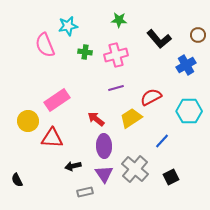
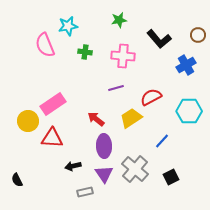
green star: rotated 14 degrees counterclockwise
pink cross: moved 7 px right, 1 px down; rotated 20 degrees clockwise
pink rectangle: moved 4 px left, 4 px down
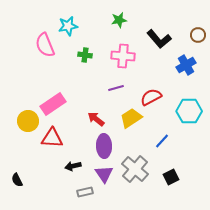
green cross: moved 3 px down
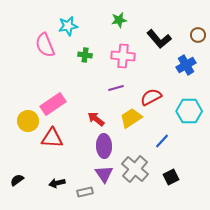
black arrow: moved 16 px left, 17 px down
black semicircle: rotated 80 degrees clockwise
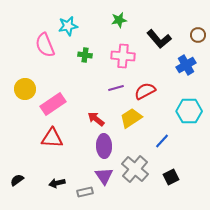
red semicircle: moved 6 px left, 6 px up
yellow circle: moved 3 px left, 32 px up
purple triangle: moved 2 px down
